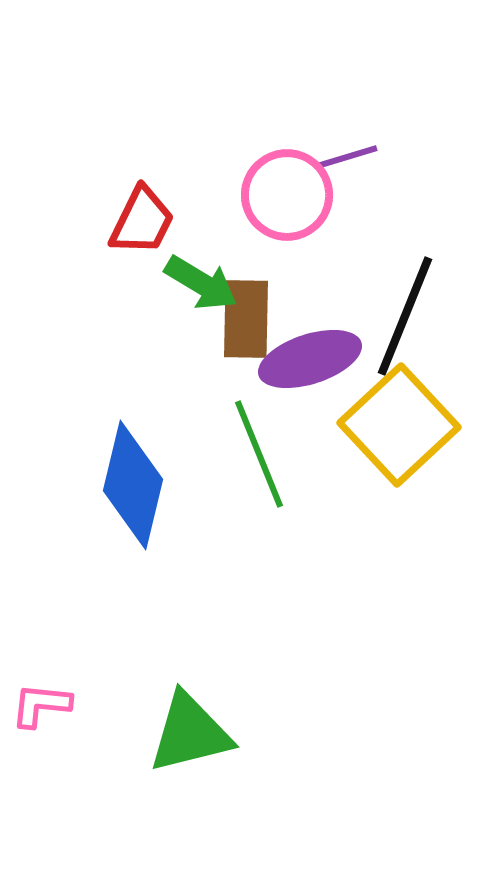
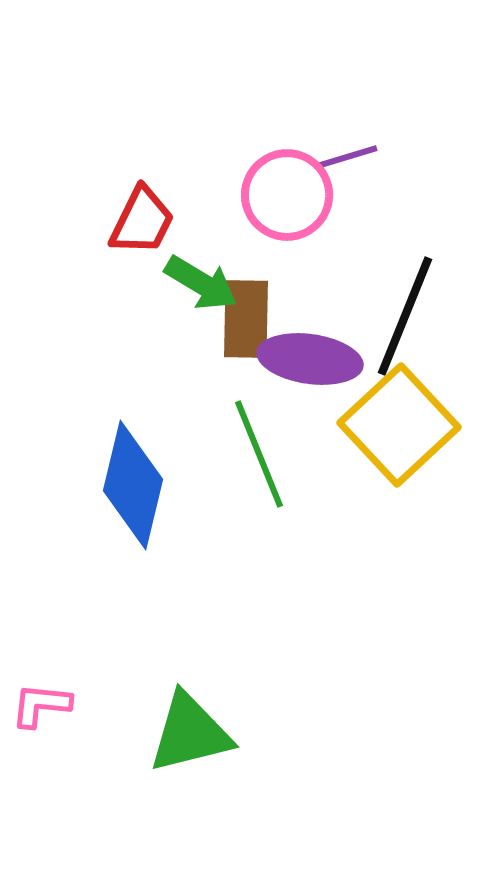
purple ellipse: rotated 26 degrees clockwise
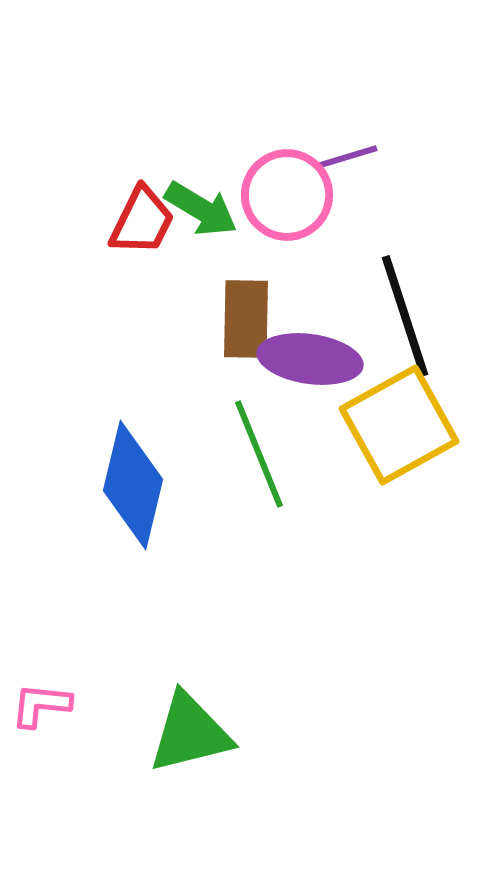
green arrow: moved 74 px up
black line: rotated 40 degrees counterclockwise
yellow square: rotated 14 degrees clockwise
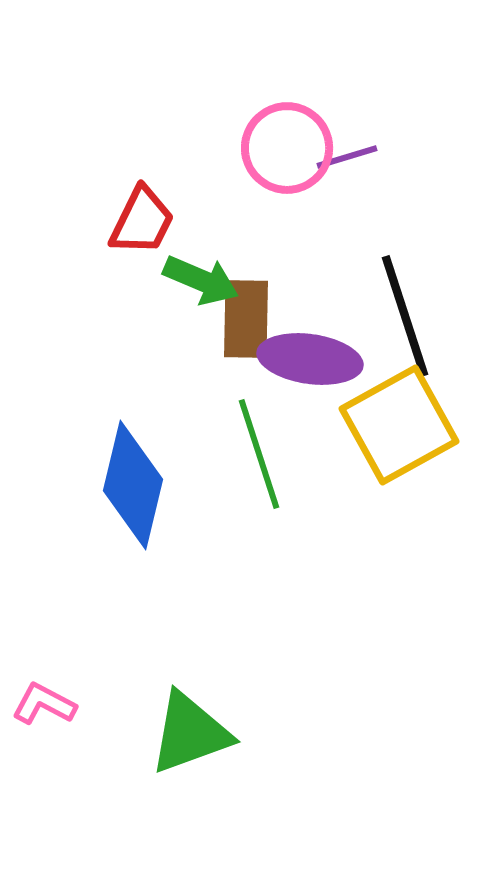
pink circle: moved 47 px up
green arrow: moved 71 px down; rotated 8 degrees counterclockwise
green line: rotated 4 degrees clockwise
pink L-shape: moved 3 px right, 1 px up; rotated 22 degrees clockwise
green triangle: rotated 6 degrees counterclockwise
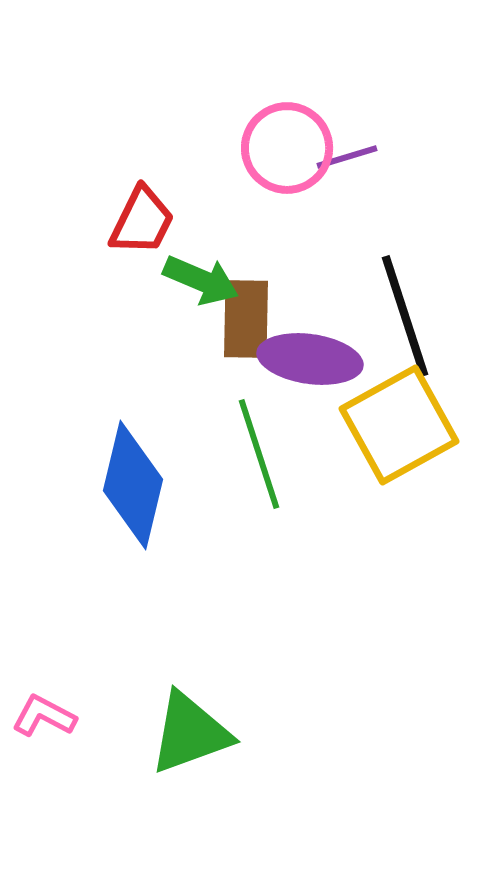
pink L-shape: moved 12 px down
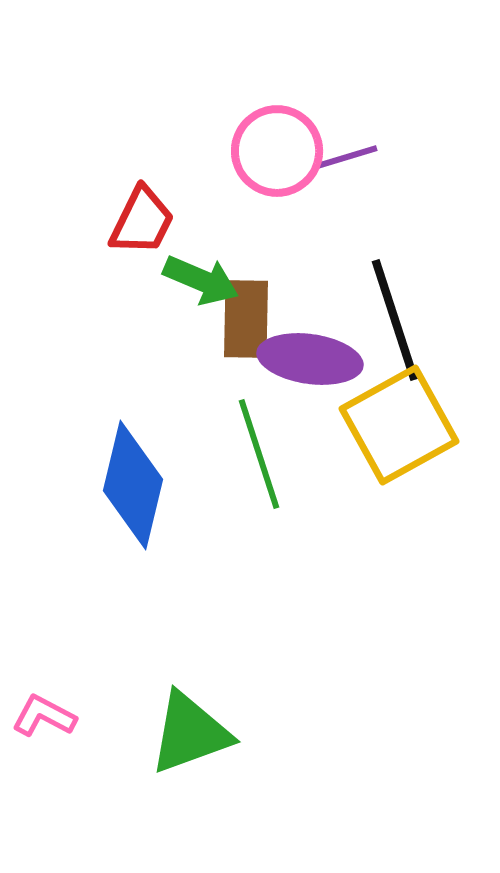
pink circle: moved 10 px left, 3 px down
black line: moved 10 px left, 4 px down
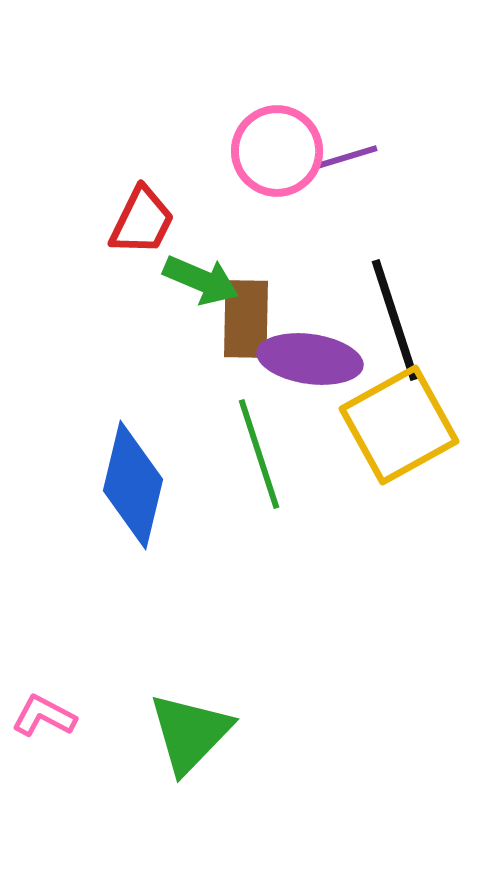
green triangle: rotated 26 degrees counterclockwise
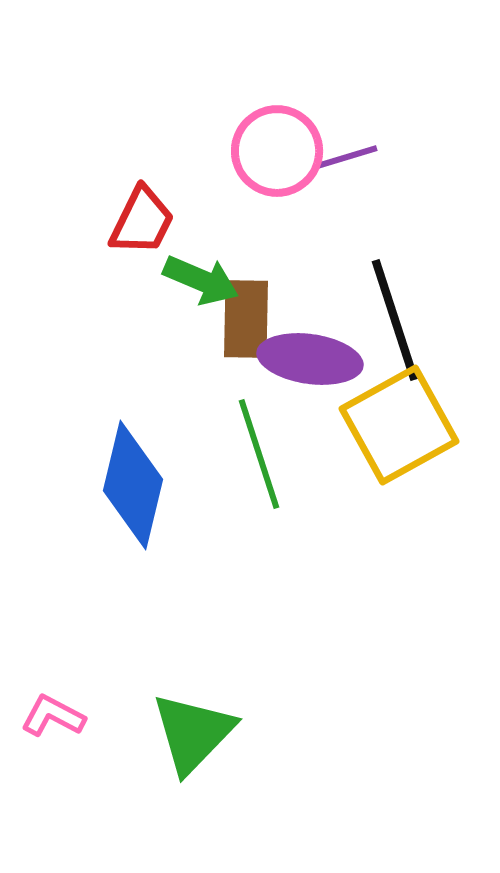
pink L-shape: moved 9 px right
green triangle: moved 3 px right
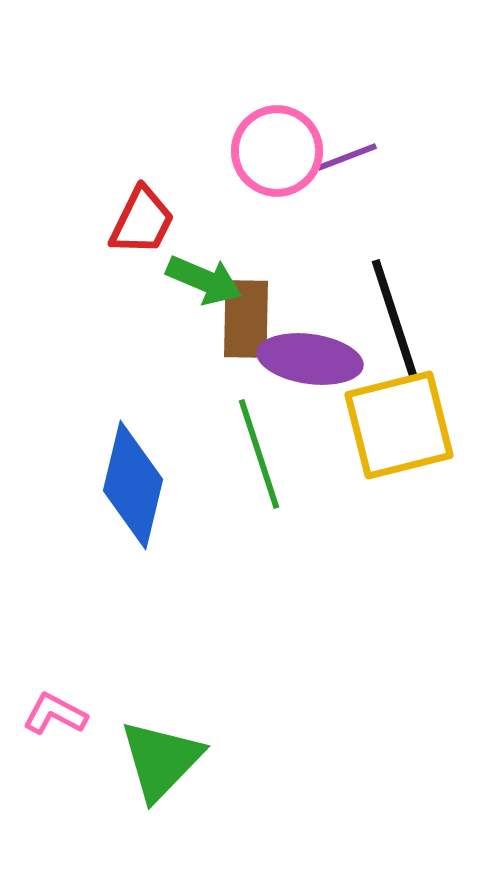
purple line: rotated 4 degrees counterclockwise
green arrow: moved 3 px right
yellow square: rotated 15 degrees clockwise
pink L-shape: moved 2 px right, 2 px up
green triangle: moved 32 px left, 27 px down
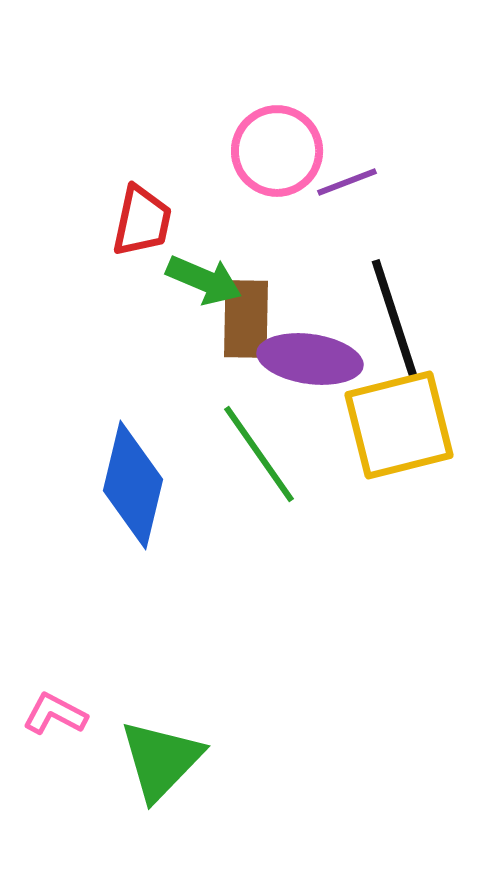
purple line: moved 25 px down
red trapezoid: rotated 14 degrees counterclockwise
green line: rotated 17 degrees counterclockwise
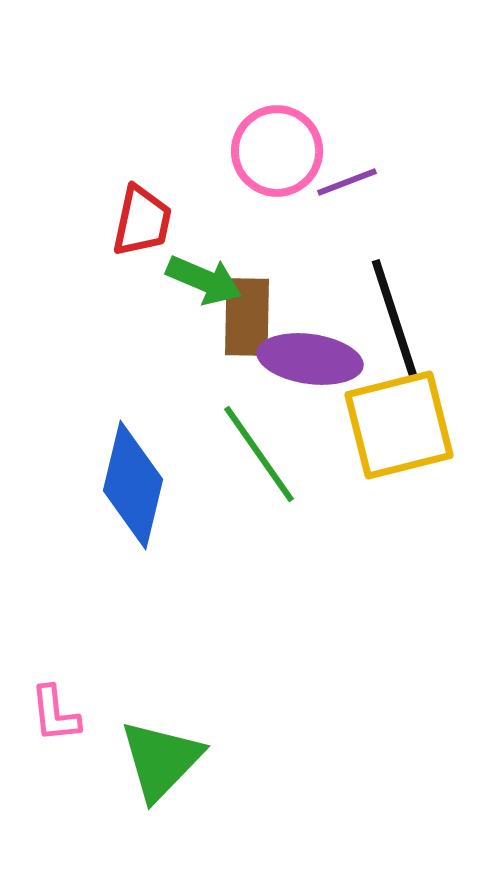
brown rectangle: moved 1 px right, 2 px up
pink L-shape: rotated 124 degrees counterclockwise
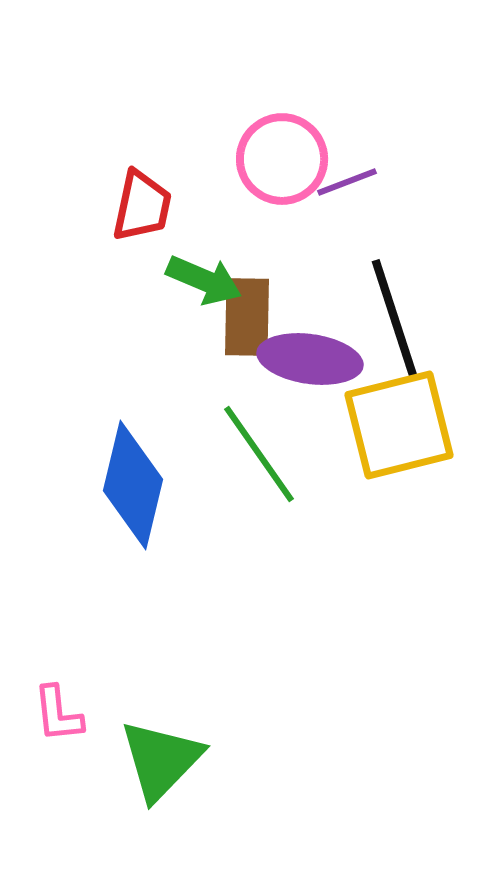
pink circle: moved 5 px right, 8 px down
red trapezoid: moved 15 px up
pink L-shape: moved 3 px right
